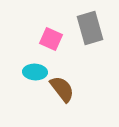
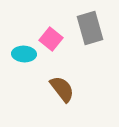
pink square: rotated 15 degrees clockwise
cyan ellipse: moved 11 px left, 18 px up
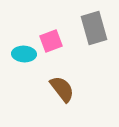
gray rectangle: moved 4 px right
pink square: moved 2 px down; rotated 30 degrees clockwise
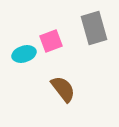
cyan ellipse: rotated 20 degrees counterclockwise
brown semicircle: moved 1 px right
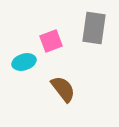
gray rectangle: rotated 24 degrees clockwise
cyan ellipse: moved 8 px down
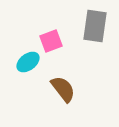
gray rectangle: moved 1 px right, 2 px up
cyan ellipse: moved 4 px right; rotated 20 degrees counterclockwise
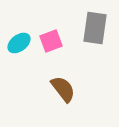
gray rectangle: moved 2 px down
cyan ellipse: moved 9 px left, 19 px up
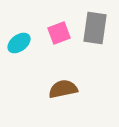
pink square: moved 8 px right, 8 px up
brown semicircle: rotated 64 degrees counterclockwise
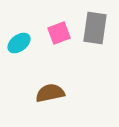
brown semicircle: moved 13 px left, 4 px down
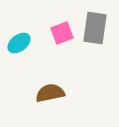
pink square: moved 3 px right
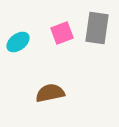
gray rectangle: moved 2 px right
cyan ellipse: moved 1 px left, 1 px up
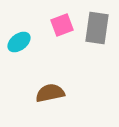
pink square: moved 8 px up
cyan ellipse: moved 1 px right
